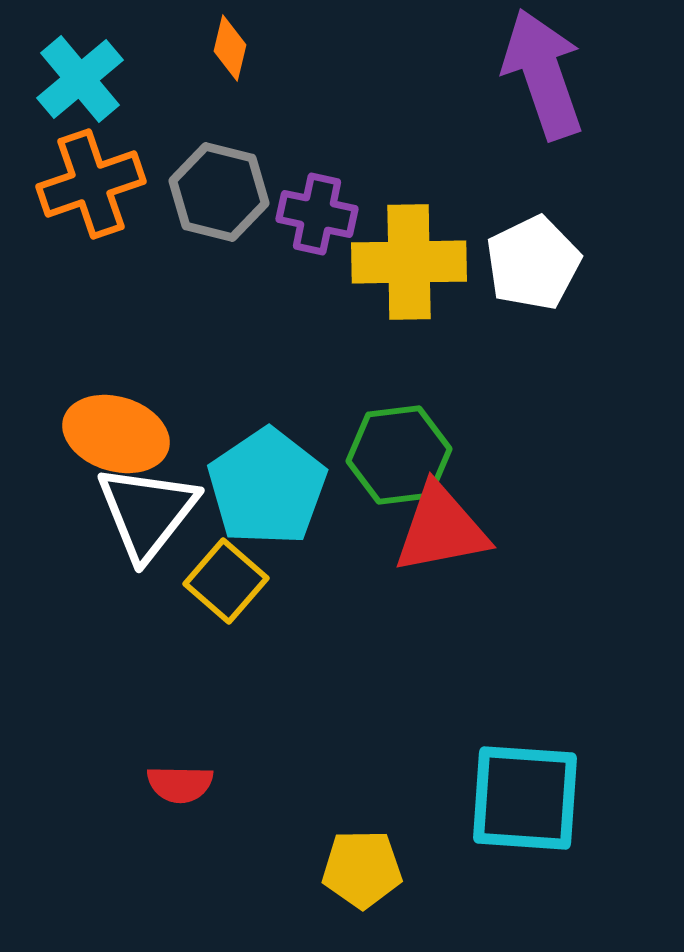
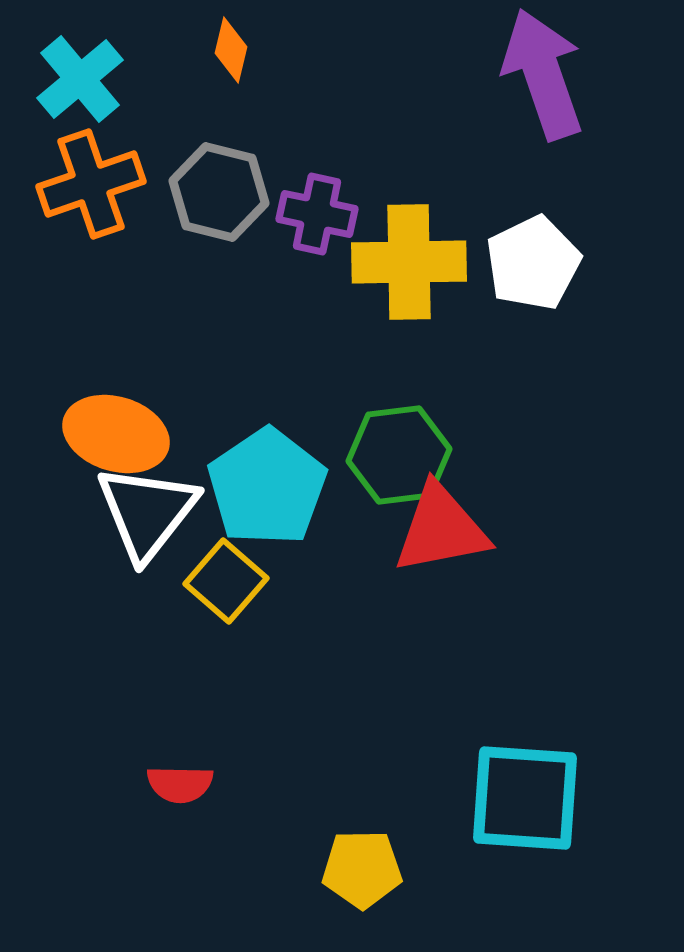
orange diamond: moved 1 px right, 2 px down
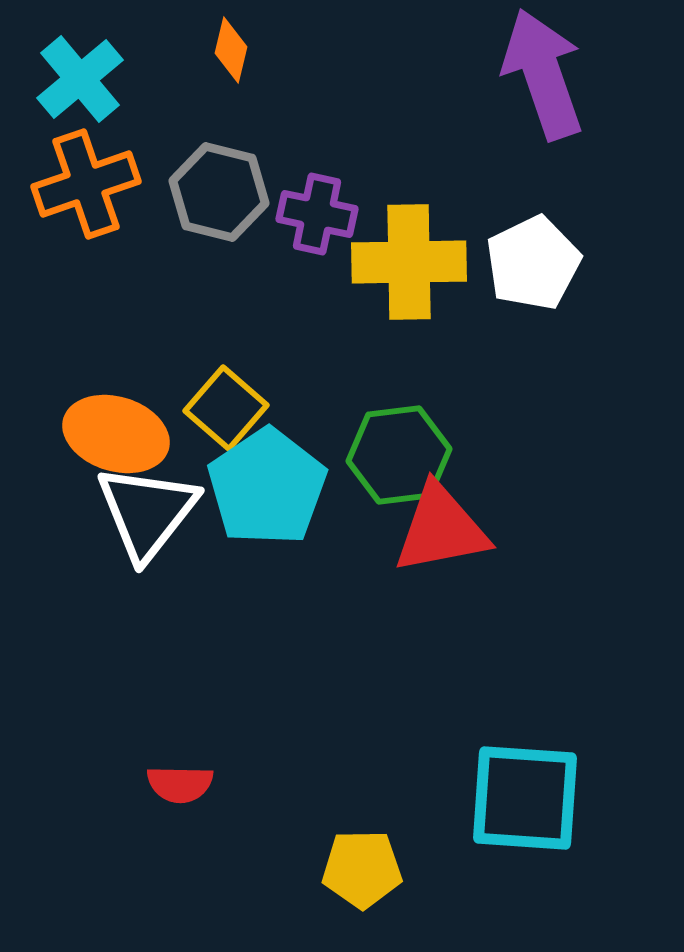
orange cross: moved 5 px left
yellow square: moved 173 px up
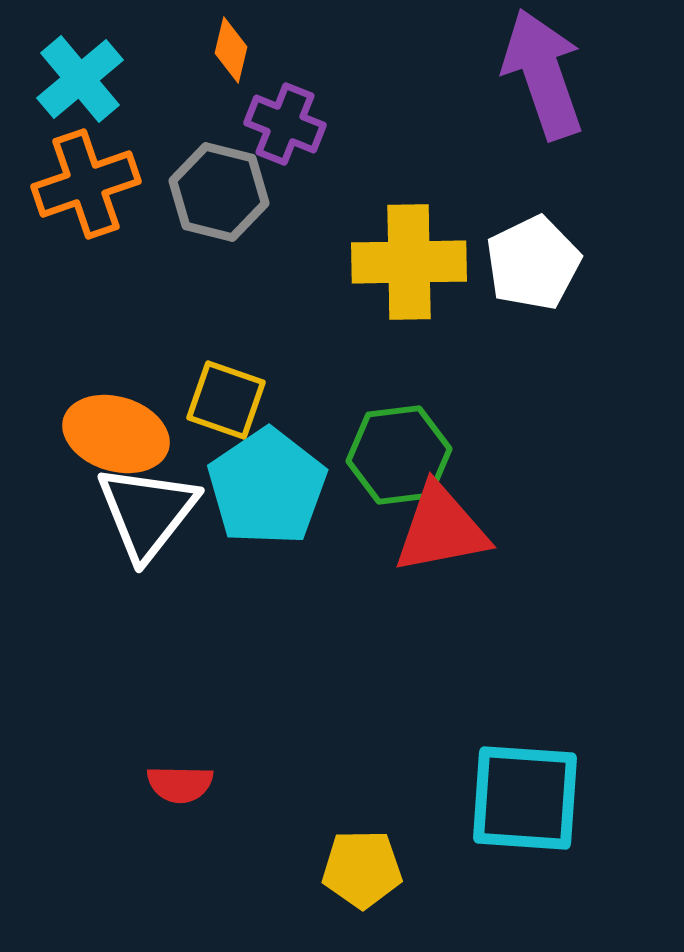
purple cross: moved 32 px left, 90 px up; rotated 10 degrees clockwise
yellow square: moved 8 px up; rotated 22 degrees counterclockwise
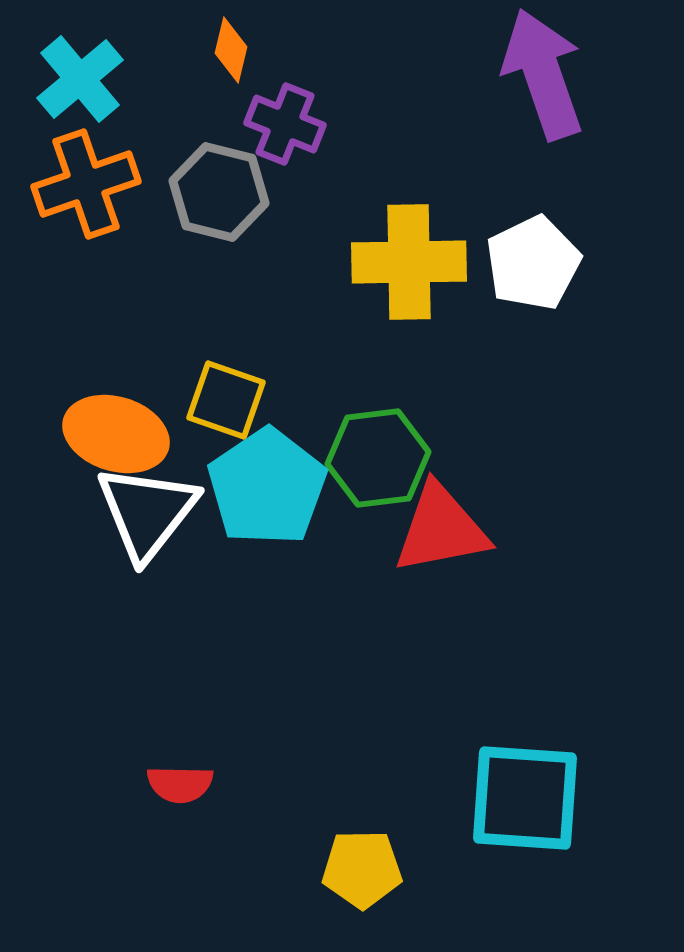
green hexagon: moved 21 px left, 3 px down
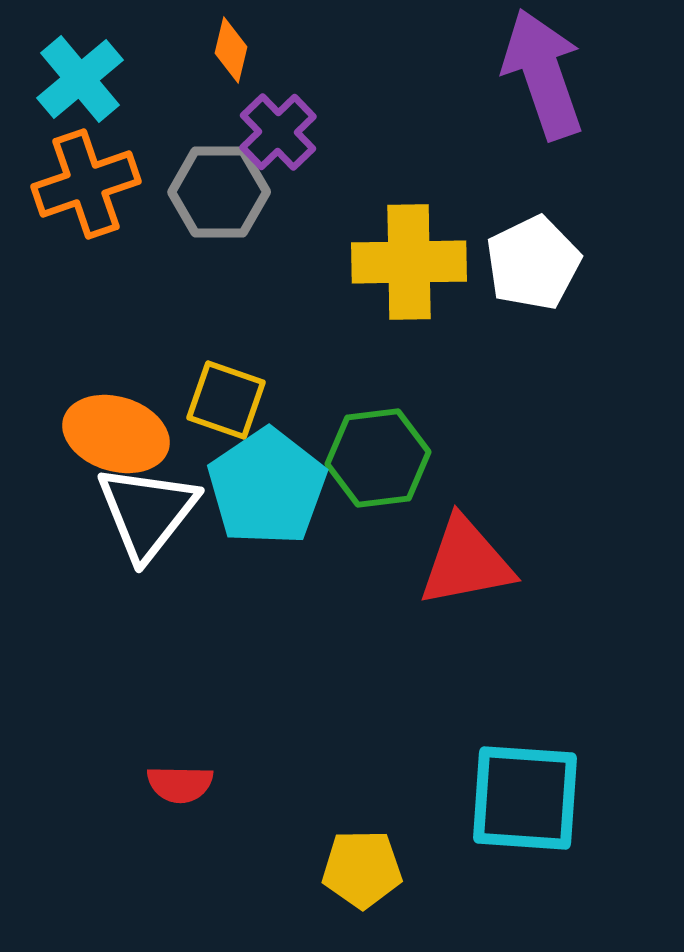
purple cross: moved 7 px left, 8 px down; rotated 24 degrees clockwise
gray hexagon: rotated 14 degrees counterclockwise
red triangle: moved 25 px right, 33 px down
